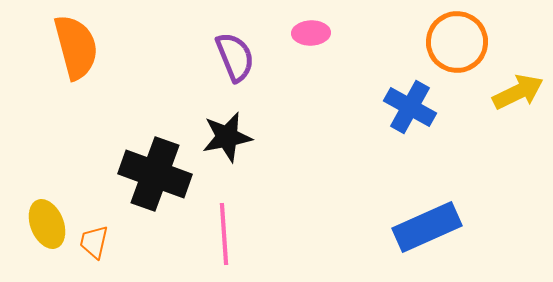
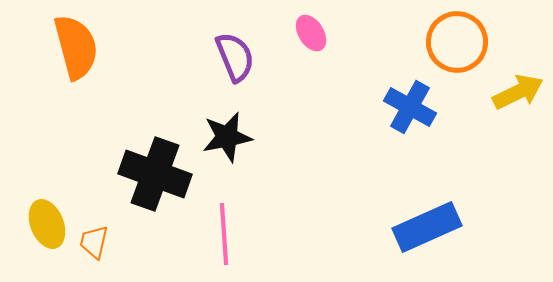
pink ellipse: rotated 60 degrees clockwise
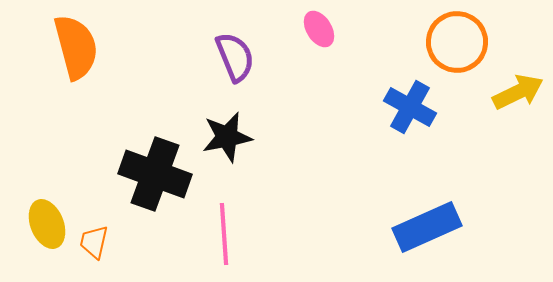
pink ellipse: moved 8 px right, 4 px up
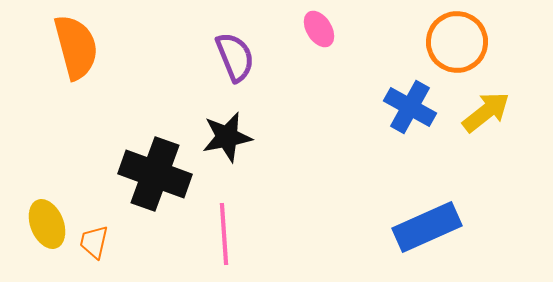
yellow arrow: moved 32 px left, 20 px down; rotated 12 degrees counterclockwise
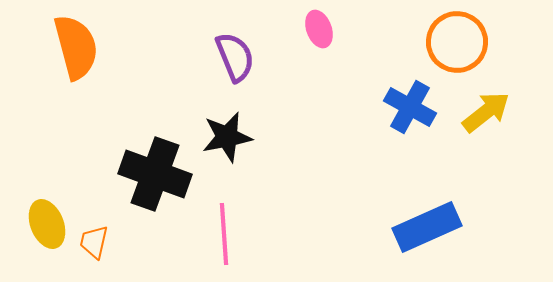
pink ellipse: rotated 12 degrees clockwise
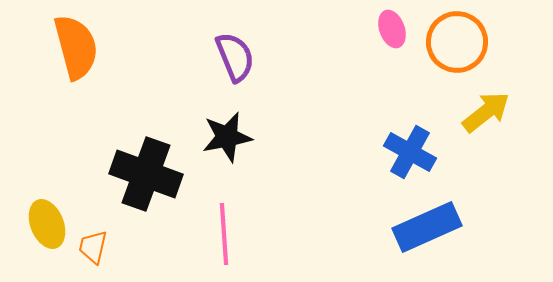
pink ellipse: moved 73 px right
blue cross: moved 45 px down
black cross: moved 9 px left
orange trapezoid: moved 1 px left, 5 px down
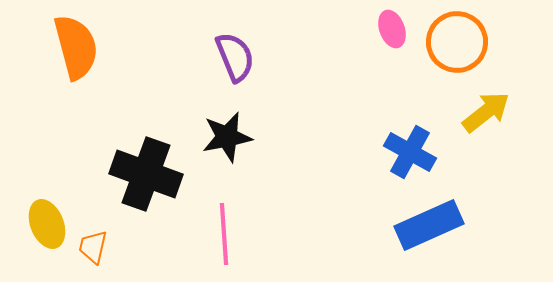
blue rectangle: moved 2 px right, 2 px up
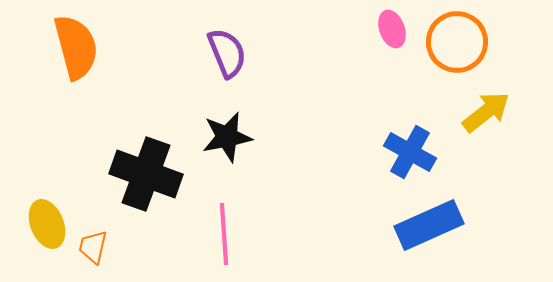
purple semicircle: moved 8 px left, 4 px up
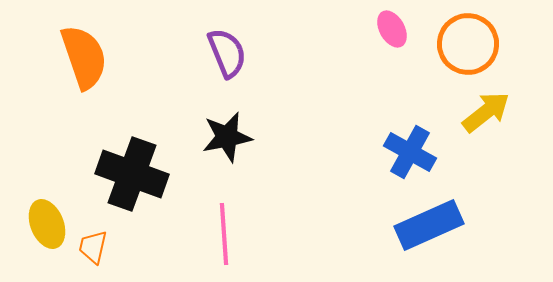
pink ellipse: rotated 9 degrees counterclockwise
orange circle: moved 11 px right, 2 px down
orange semicircle: moved 8 px right, 10 px down; rotated 4 degrees counterclockwise
black cross: moved 14 px left
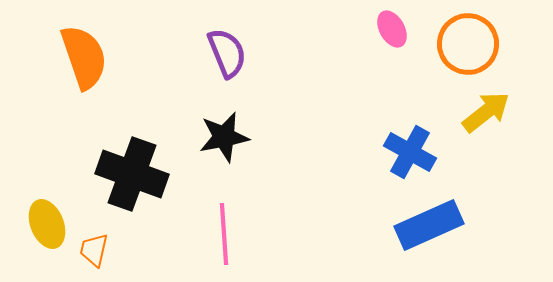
black star: moved 3 px left
orange trapezoid: moved 1 px right, 3 px down
